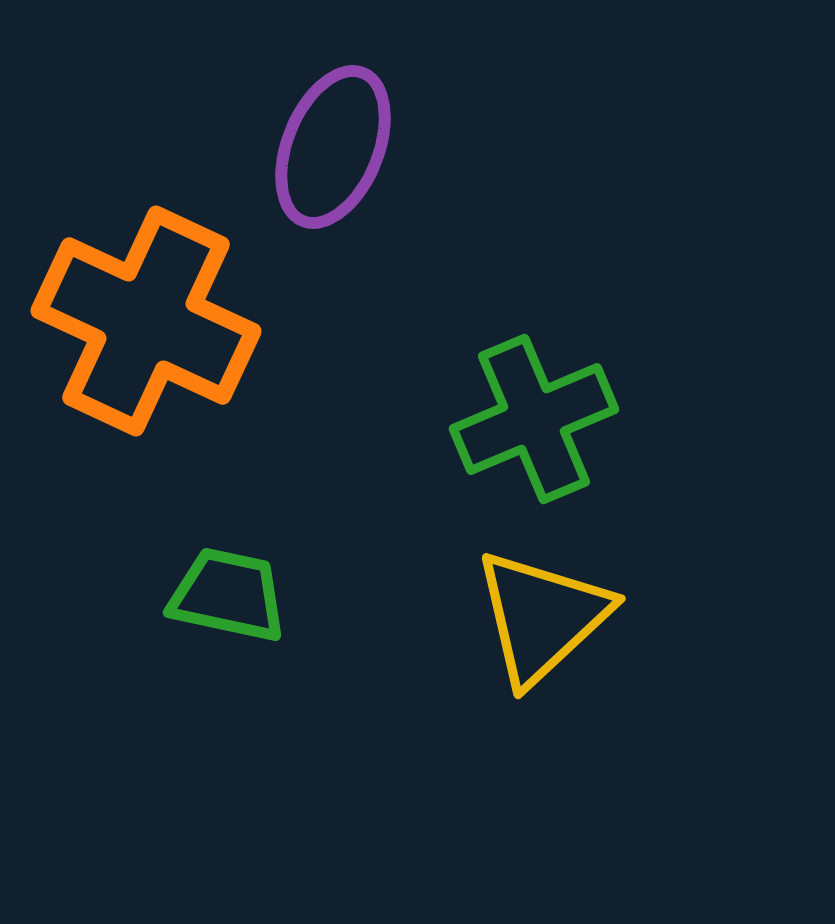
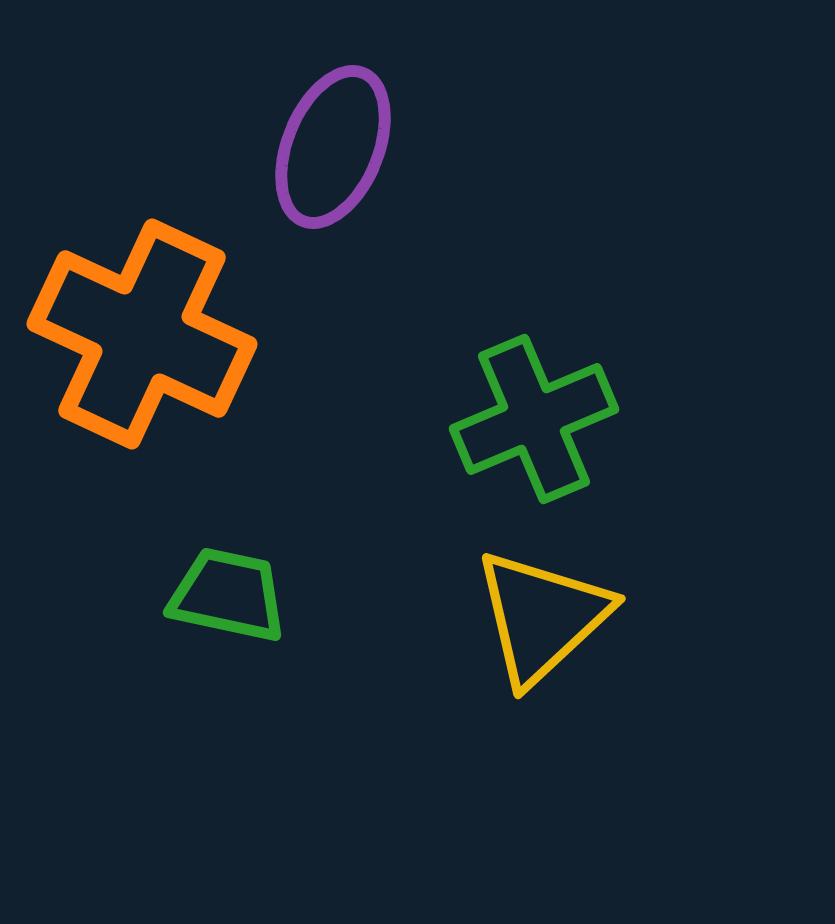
orange cross: moved 4 px left, 13 px down
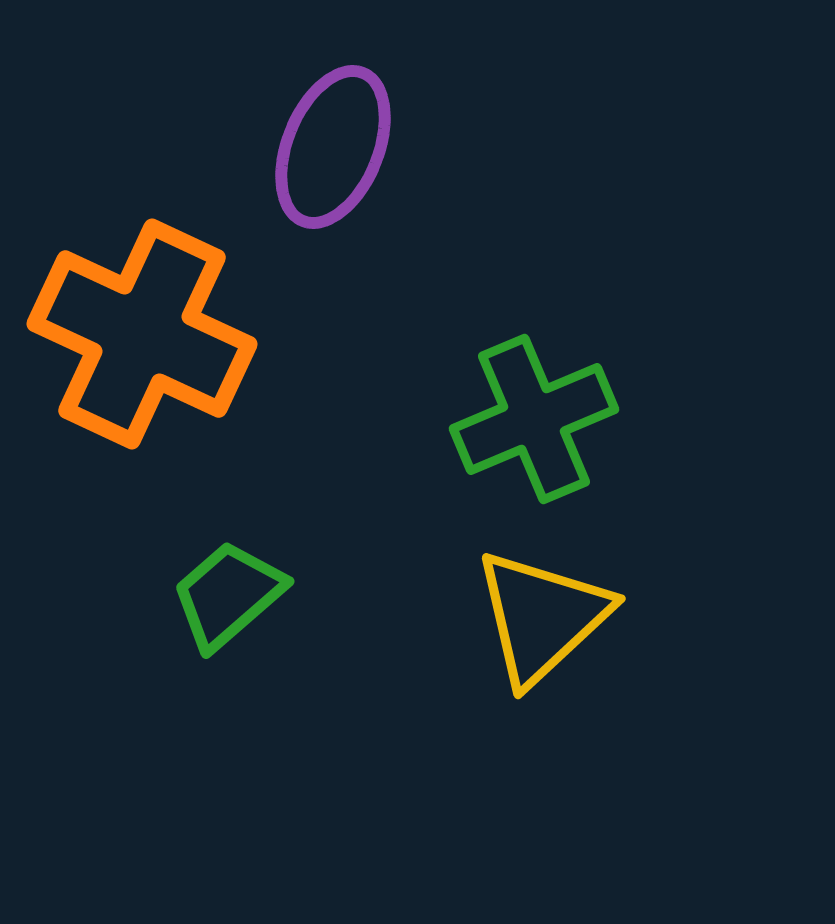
green trapezoid: rotated 53 degrees counterclockwise
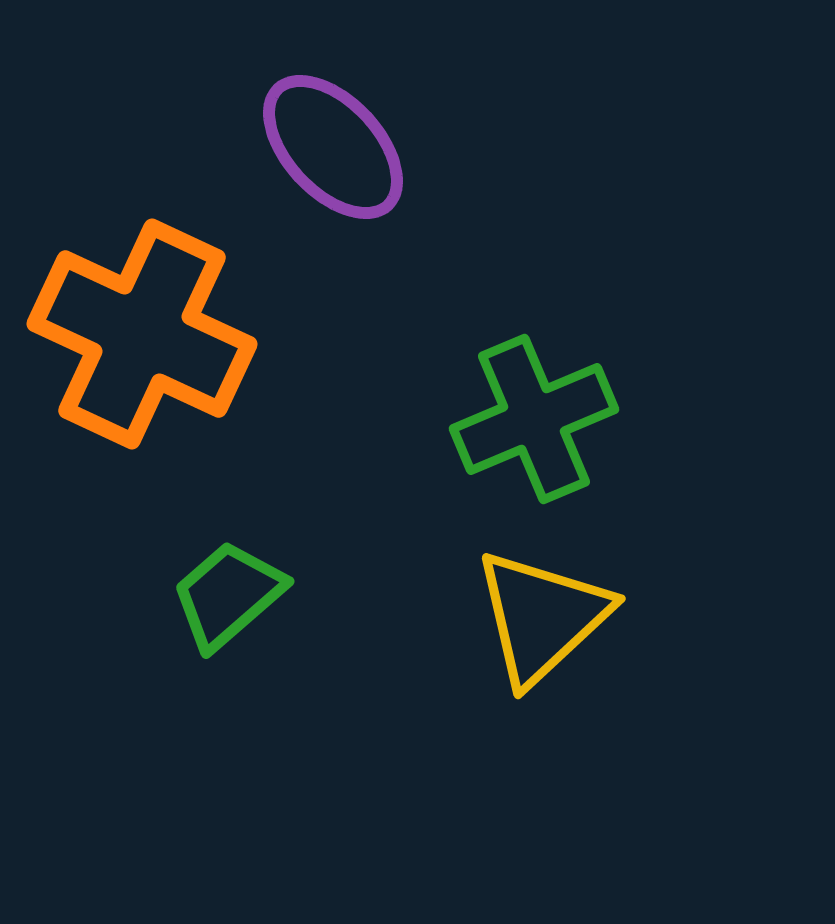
purple ellipse: rotated 65 degrees counterclockwise
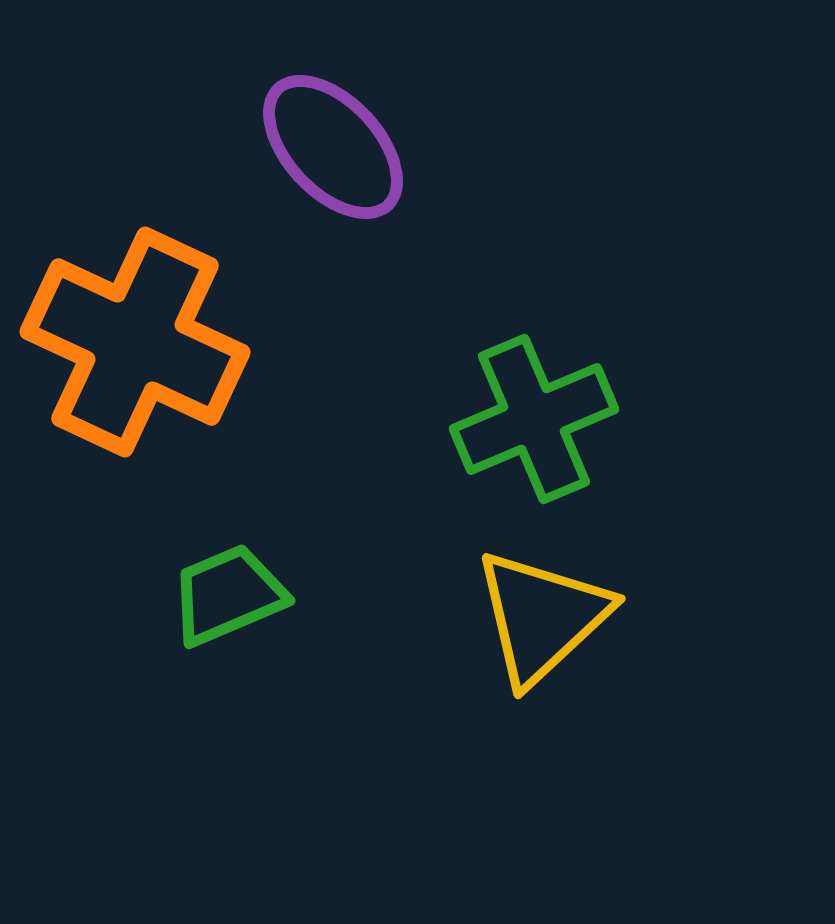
orange cross: moved 7 px left, 8 px down
green trapezoid: rotated 18 degrees clockwise
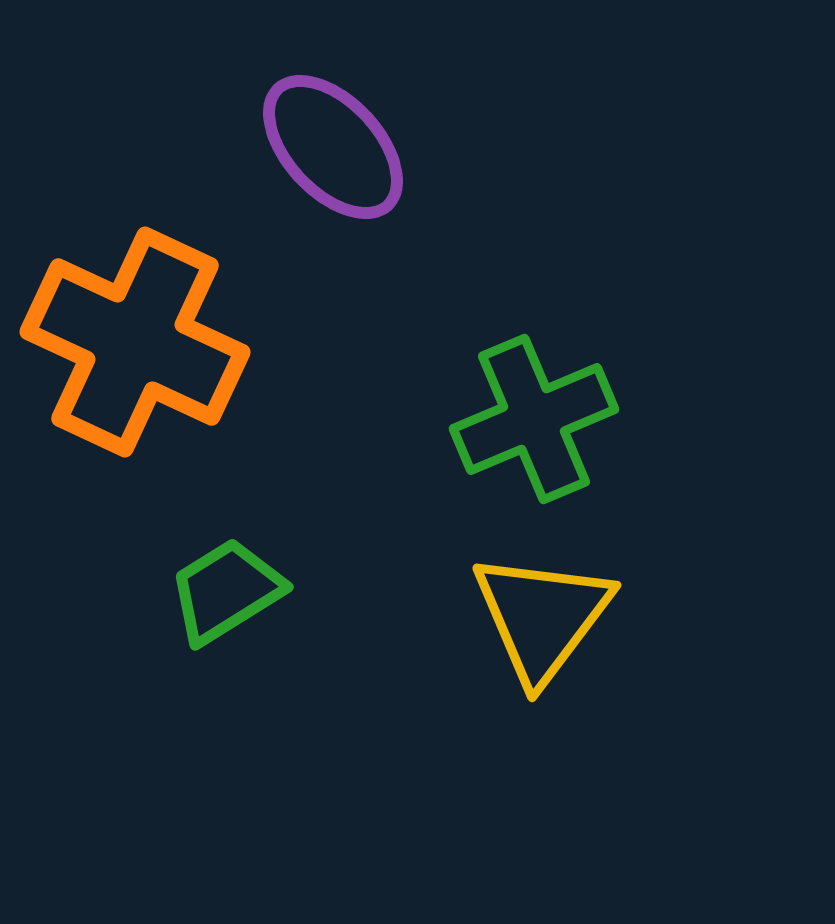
green trapezoid: moved 2 px left, 4 px up; rotated 9 degrees counterclockwise
yellow triangle: rotated 10 degrees counterclockwise
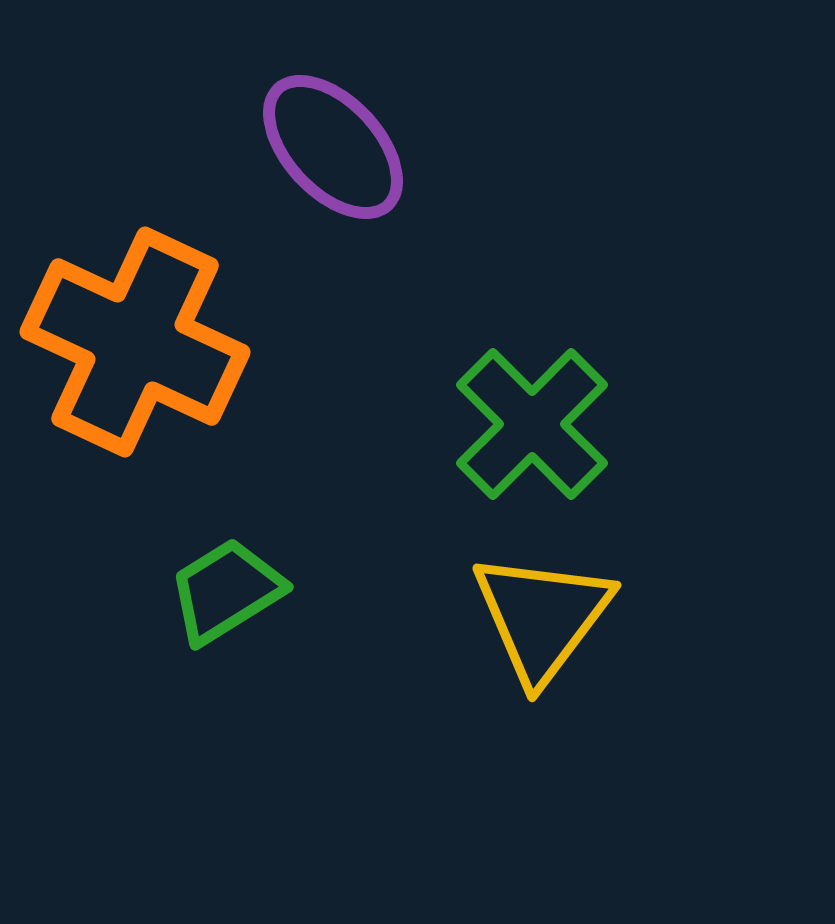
green cross: moved 2 px left, 5 px down; rotated 22 degrees counterclockwise
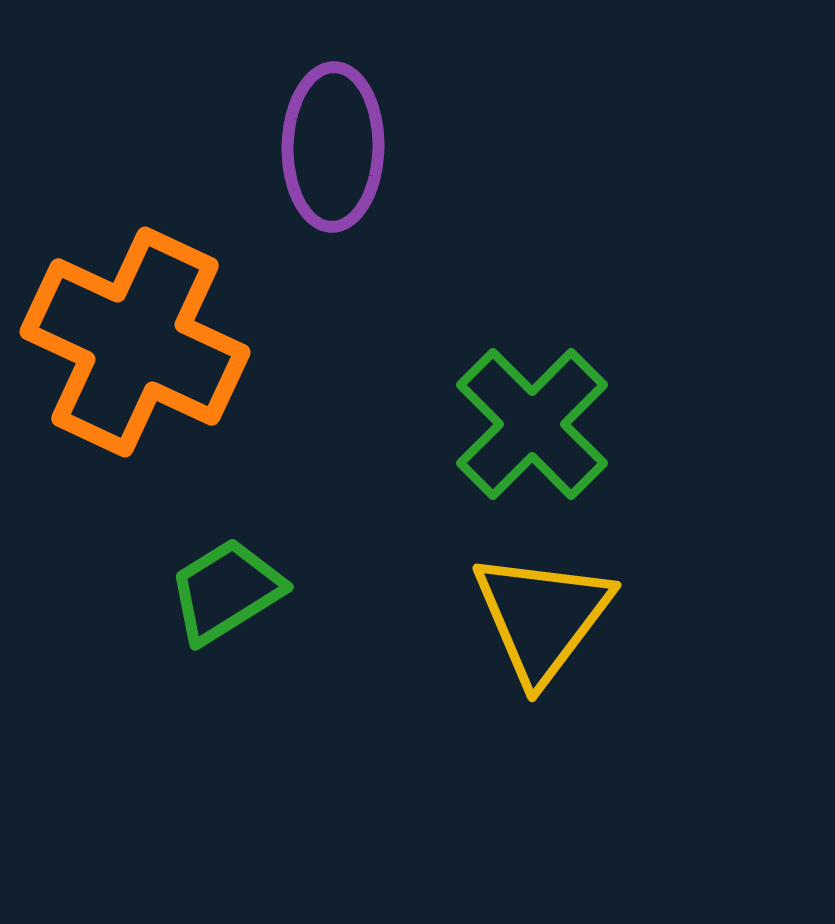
purple ellipse: rotated 44 degrees clockwise
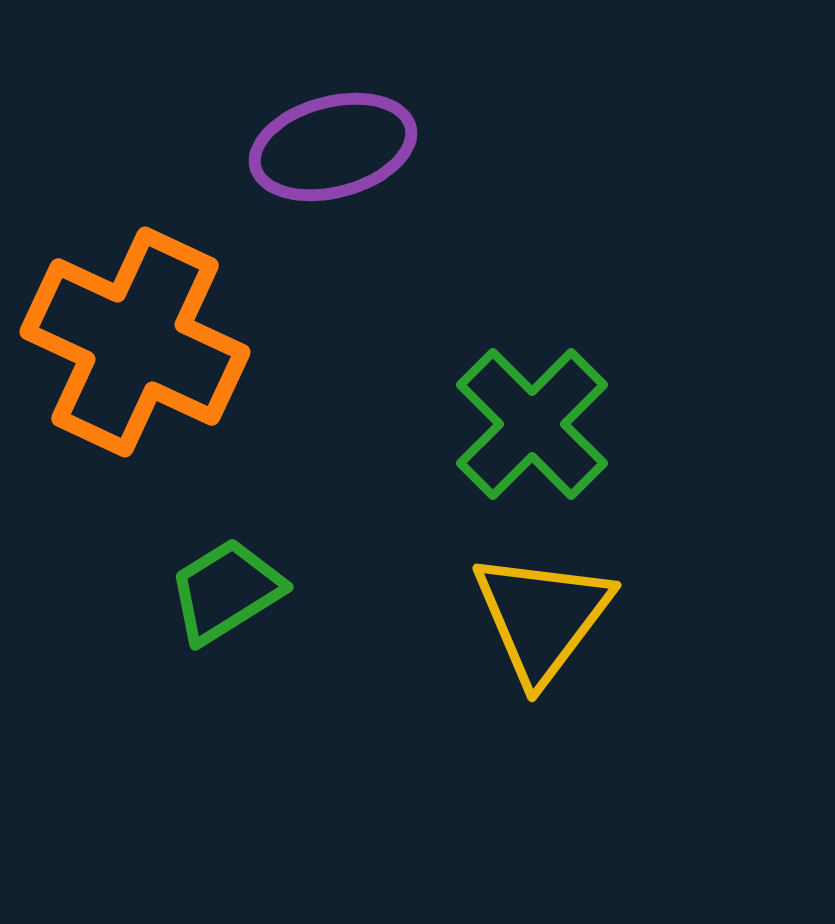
purple ellipse: rotated 74 degrees clockwise
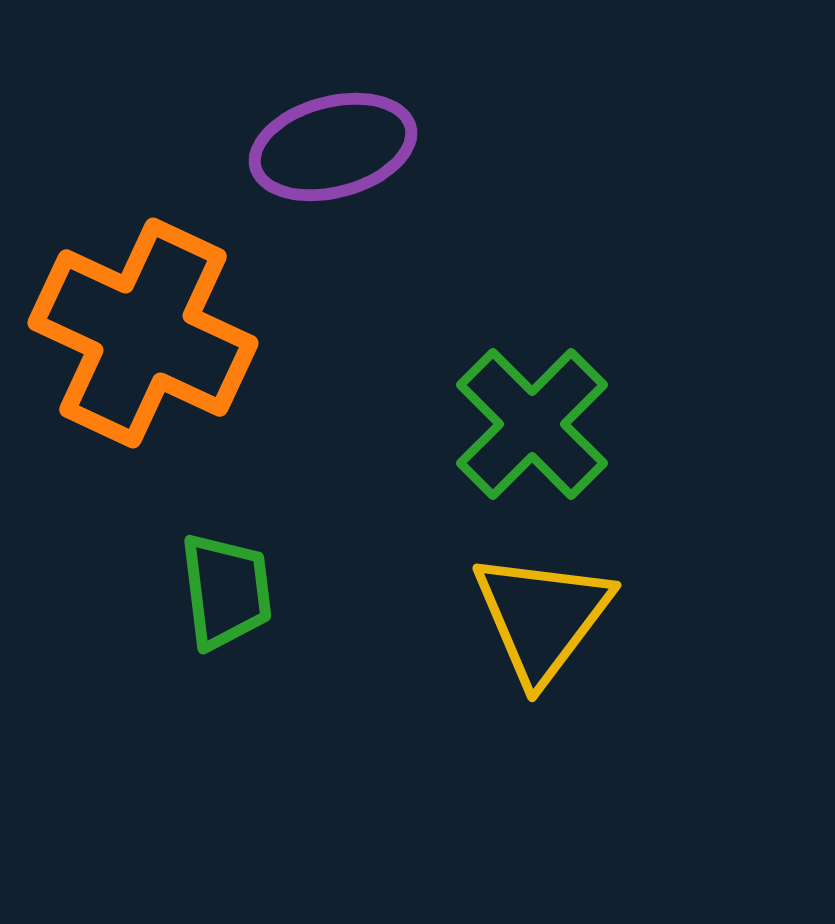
orange cross: moved 8 px right, 9 px up
green trapezoid: rotated 115 degrees clockwise
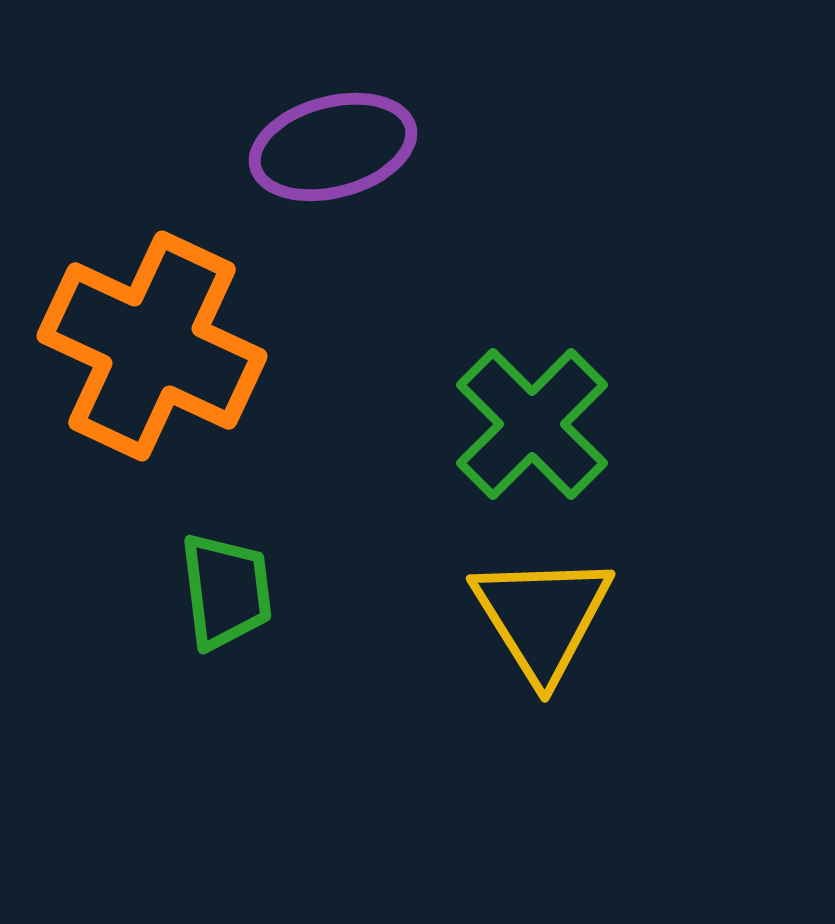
orange cross: moved 9 px right, 13 px down
yellow triangle: rotated 9 degrees counterclockwise
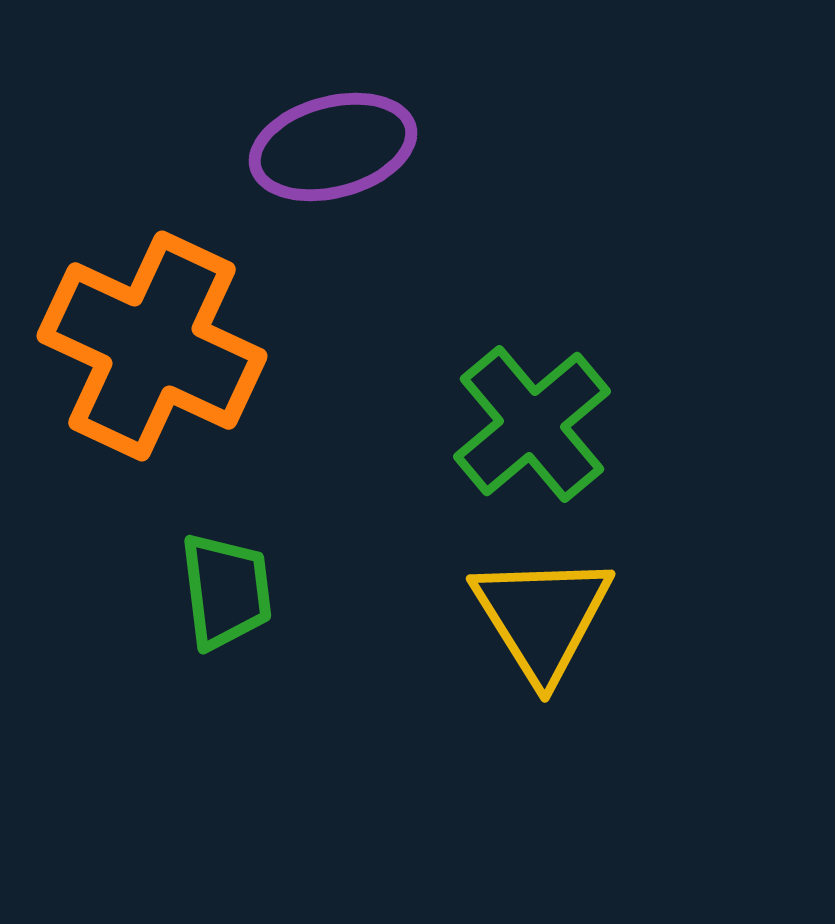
green cross: rotated 5 degrees clockwise
